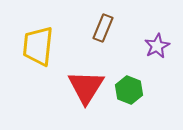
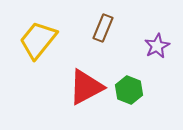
yellow trapezoid: moved 6 px up; rotated 33 degrees clockwise
red triangle: rotated 30 degrees clockwise
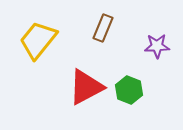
purple star: rotated 25 degrees clockwise
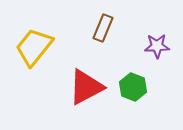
yellow trapezoid: moved 4 px left, 7 px down
green hexagon: moved 4 px right, 3 px up
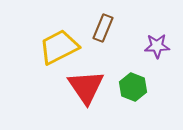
yellow trapezoid: moved 25 px right; rotated 24 degrees clockwise
red triangle: rotated 36 degrees counterclockwise
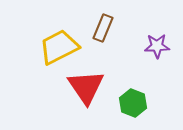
green hexagon: moved 16 px down
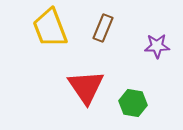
yellow trapezoid: moved 9 px left, 19 px up; rotated 84 degrees counterclockwise
green hexagon: rotated 12 degrees counterclockwise
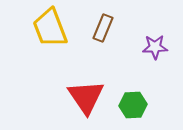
purple star: moved 2 px left, 1 px down
red triangle: moved 10 px down
green hexagon: moved 2 px down; rotated 12 degrees counterclockwise
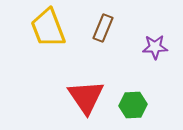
yellow trapezoid: moved 2 px left
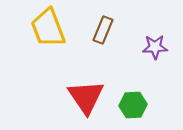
brown rectangle: moved 2 px down
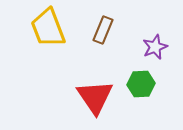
purple star: rotated 20 degrees counterclockwise
red triangle: moved 9 px right
green hexagon: moved 8 px right, 21 px up
